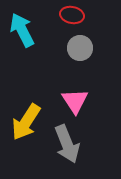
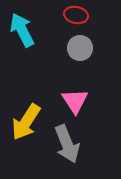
red ellipse: moved 4 px right
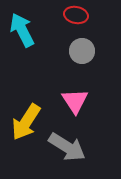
gray circle: moved 2 px right, 3 px down
gray arrow: moved 3 px down; rotated 36 degrees counterclockwise
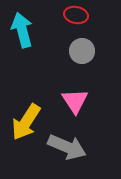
cyan arrow: rotated 12 degrees clockwise
gray arrow: rotated 9 degrees counterclockwise
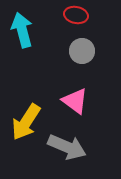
pink triangle: rotated 20 degrees counterclockwise
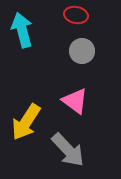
gray arrow: moved 1 px right, 3 px down; rotated 24 degrees clockwise
